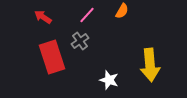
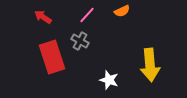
orange semicircle: rotated 35 degrees clockwise
gray cross: rotated 24 degrees counterclockwise
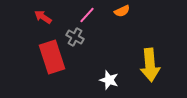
gray cross: moved 5 px left, 4 px up
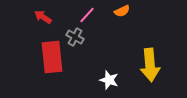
red rectangle: rotated 12 degrees clockwise
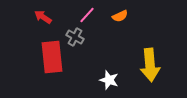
orange semicircle: moved 2 px left, 5 px down
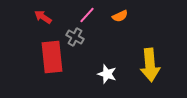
white star: moved 2 px left, 6 px up
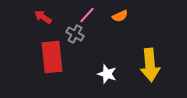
gray cross: moved 3 px up
